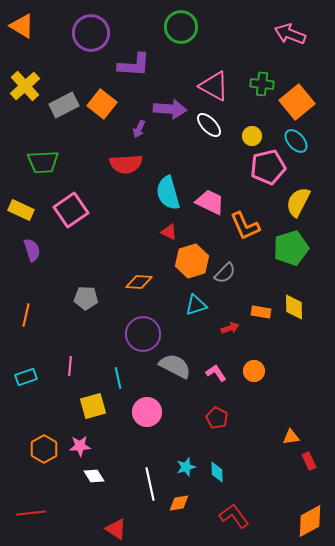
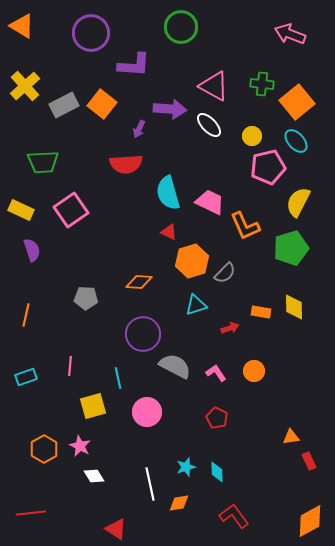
pink star at (80, 446): rotated 30 degrees clockwise
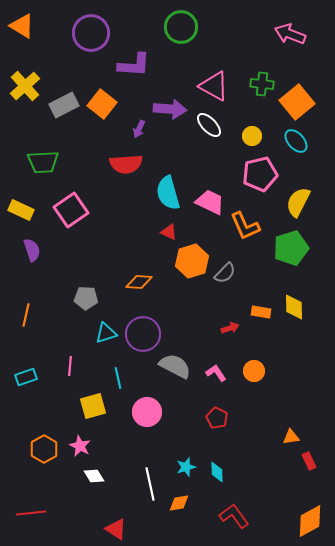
pink pentagon at (268, 167): moved 8 px left, 7 px down
cyan triangle at (196, 305): moved 90 px left, 28 px down
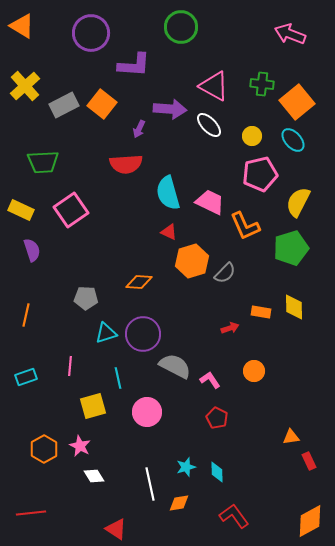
cyan ellipse at (296, 141): moved 3 px left, 1 px up
pink L-shape at (216, 373): moved 6 px left, 7 px down
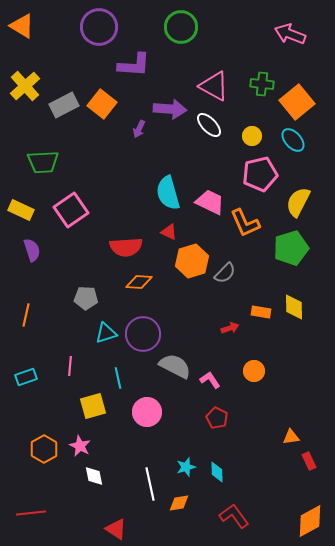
purple circle at (91, 33): moved 8 px right, 6 px up
red semicircle at (126, 164): moved 83 px down
orange L-shape at (245, 226): moved 3 px up
white diamond at (94, 476): rotated 20 degrees clockwise
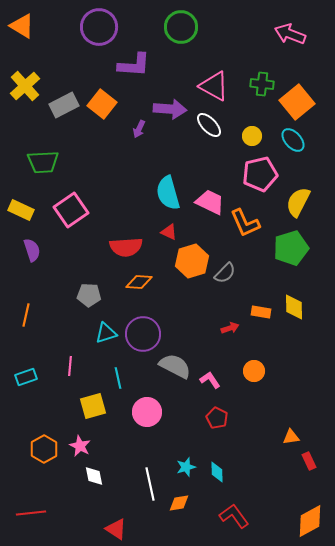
gray pentagon at (86, 298): moved 3 px right, 3 px up
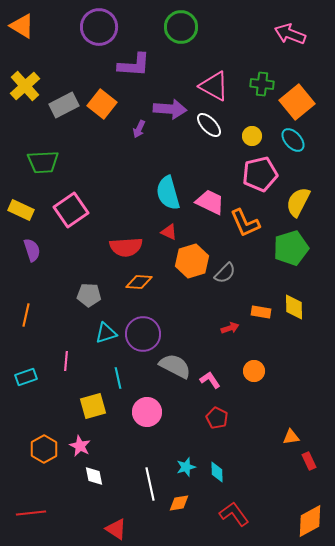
pink line at (70, 366): moved 4 px left, 5 px up
red L-shape at (234, 516): moved 2 px up
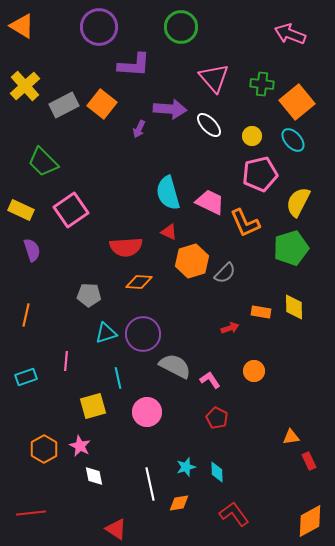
pink triangle at (214, 86): moved 8 px up; rotated 20 degrees clockwise
green trapezoid at (43, 162): rotated 48 degrees clockwise
